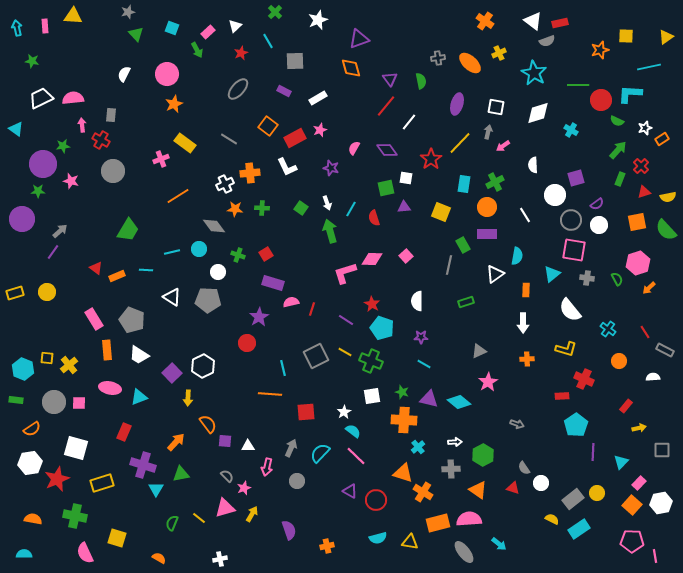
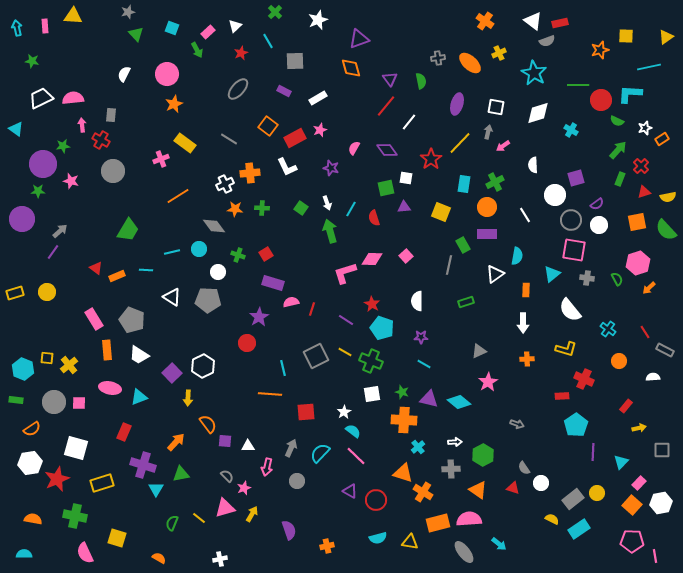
white square at (372, 396): moved 2 px up
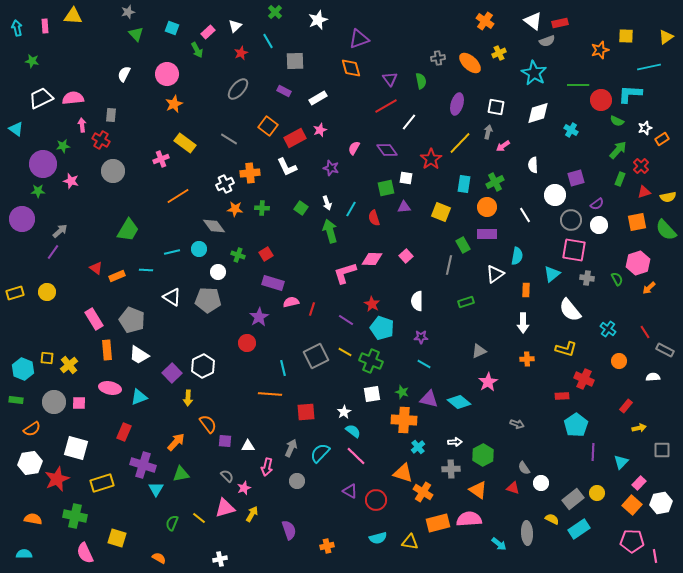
red line at (386, 106): rotated 20 degrees clockwise
gray ellipse at (464, 552): moved 63 px right, 19 px up; rotated 35 degrees clockwise
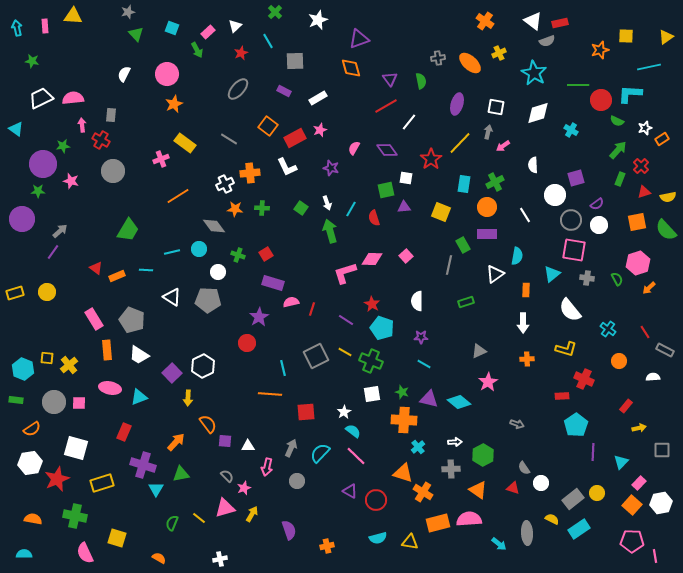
green square at (386, 188): moved 2 px down
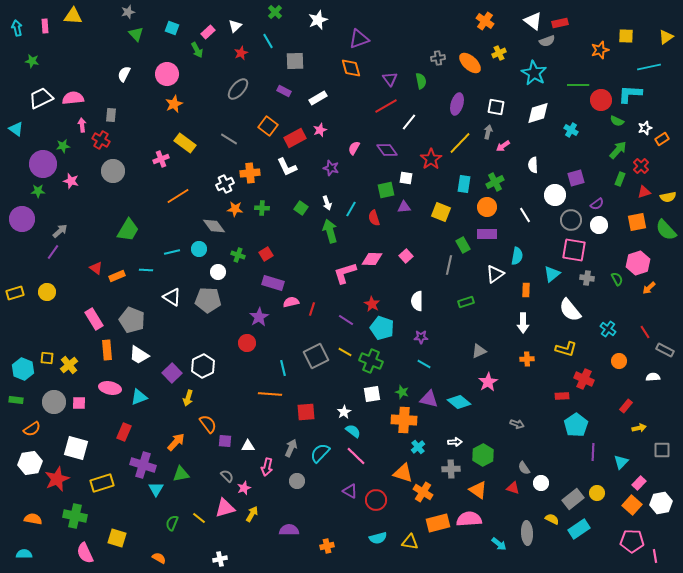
yellow arrow at (188, 398): rotated 14 degrees clockwise
purple semicircle at (289, 530): rotated 72 degrees counterclockwise
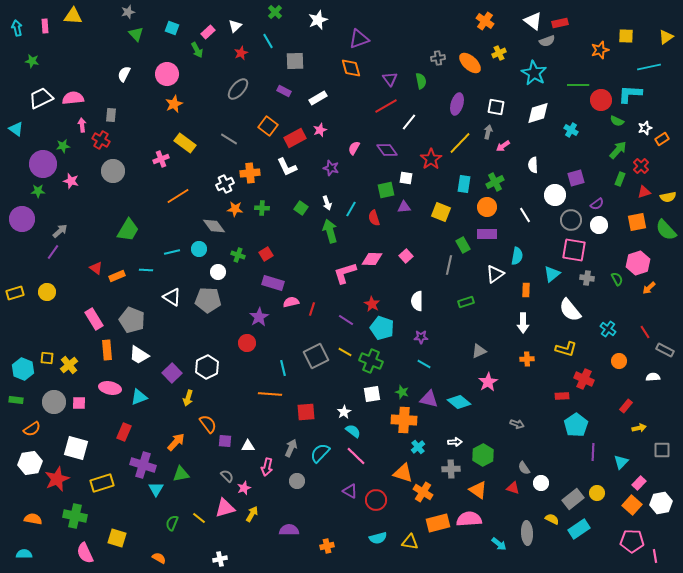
white hexagon at (203, 366): moved 4 px right, 1 px down
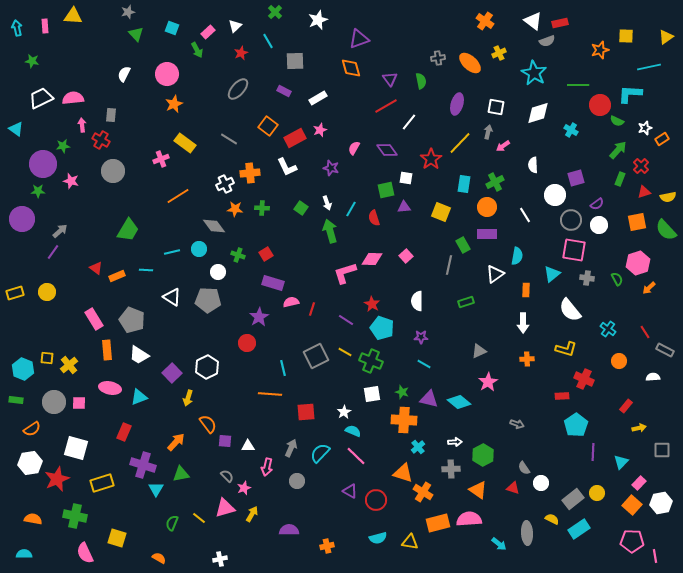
red circle at (601, 100): moved 1 px left, 5 px down
cyan semicircle at (353, 431): rotated 14 degrees counterclockwise
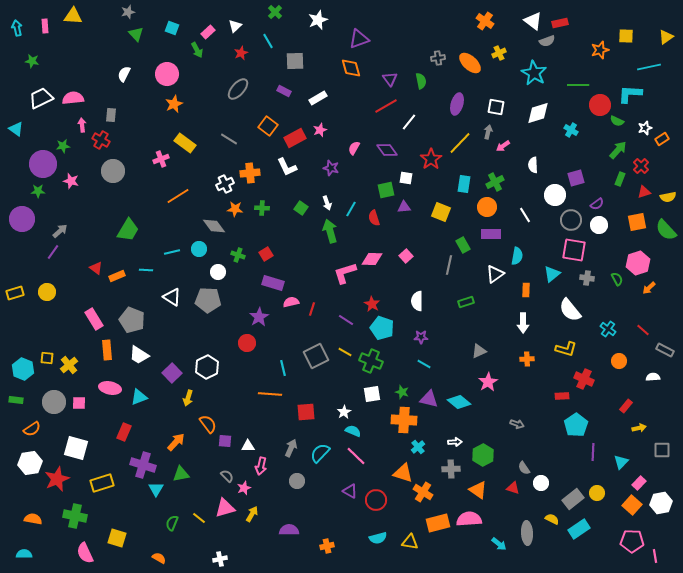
purple rectangle at (487, 234): moved 4 px right
red line at (645, 332): moved 2 px left, 2 px up; rotated 16 degrees counterclockwise
pink arrow at (267, 467): moved 6 px left, 1 px up
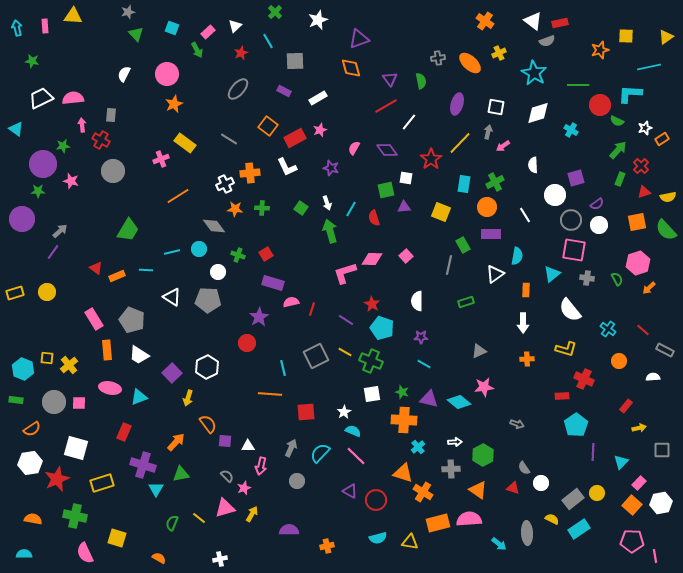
pink star at (488, 382): moved 4 px left, 5 px down; rotated 24 degrees clockwise
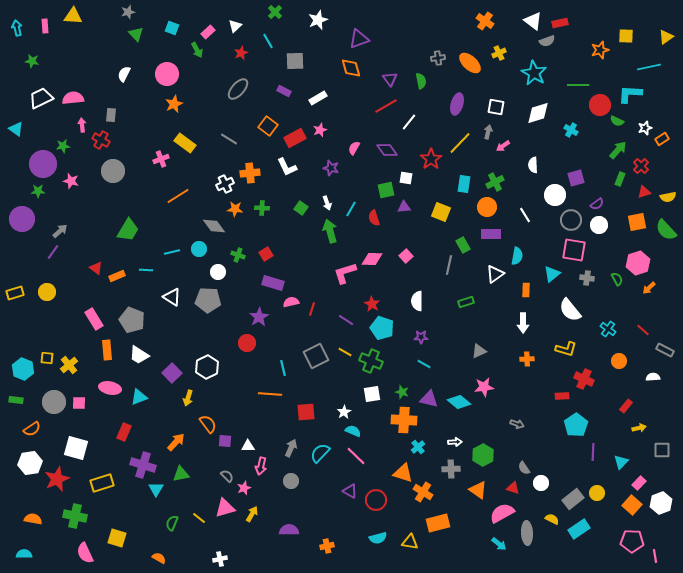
gray circle at (297, 481): moved 6 px left
white hexagon at (661, 503): rotated 10 degrees counterclockwise
pink semicircle at (469, 519): moved 33 px right, 6 px up; rotated 25 degrees counterclockwise
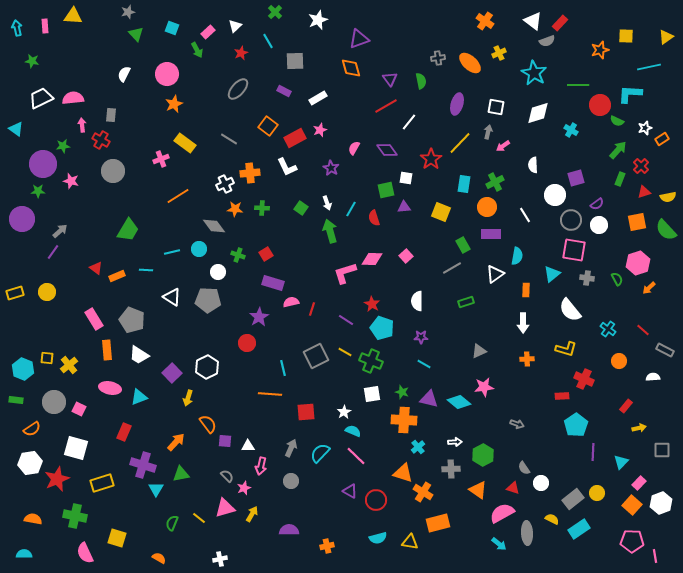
red rectangle at (560, 23): rotated 35 degrees counterclockwise
purple star at (331, 168): rotated 14 degrees clockwise
gray line at (449, 265): moved 3 px right, 3 px down; rotated 48 degrees clockwise
pink square at (79, 403): moved 6 px down; rotated 24 degrees clockwise
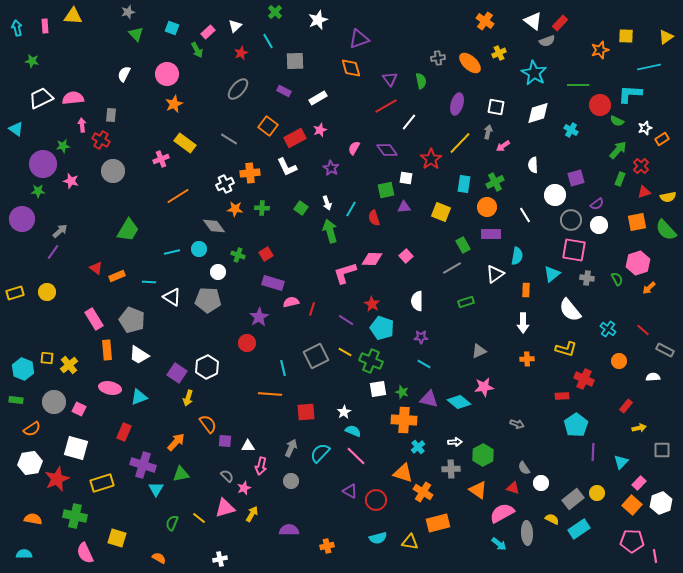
cyan line at (146, 270): moved 3 px right, 12 px down
purple square at (172, 373): moved 5 px right; rotated 12 degrees counterclockwise
white square at (372, 394): moved 6 px right, 5 px up
